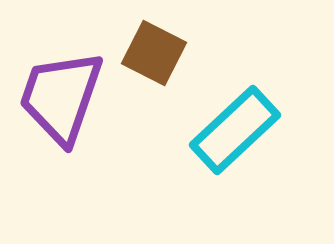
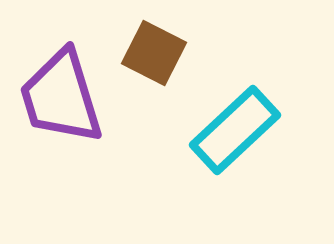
purple trapezoid: rotated 36 degrees counterclockwise
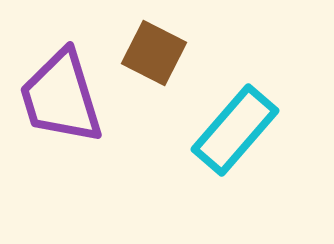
cyan rectangle: rotated 6 degrees counterclockwise
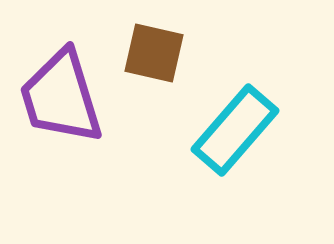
brown square: rotated 14 degrees counterclockwise
